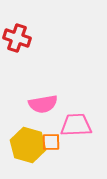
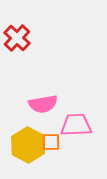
red cross: rotated 24 degrees clockwise
yellow hexagon: rotated 12 degrees clockwise
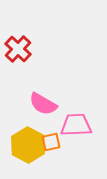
red cross: moved 1 px right, 11 px down
pink semicircle: rotated 40 degrees clockwise
orange square: rotated 12 degrees counterclockwise
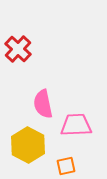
pink semicircle: rotated 48 degrees clockwise
orange square: moved 15 px right, 24 px down
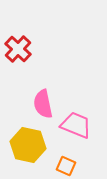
pink trapezoid: rotated 24 degrees clockwise
yellow hexagon: rotated 16 degrees counterclockwise
orange square: rotated 36 degrees clockwise
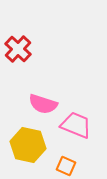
pink semicircle: rotated 60 degrees counterclockwise
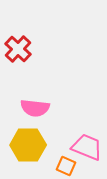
pink semicircle: moved 8 px left, 4 px down; rotated 12 degrees counterclockwise
pink trapezoid: moved 11 px right, 22 px down
yellow hexagon: rotated 12 degrees counterclockwise
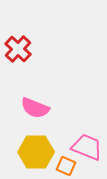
pink semicircle: rotated 16 degrees clockwise
yellow hexagon: moved 8 px right, 7 px down
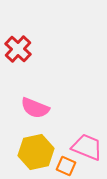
yellow hexagon: rotated 12 degrees counterclockwise
